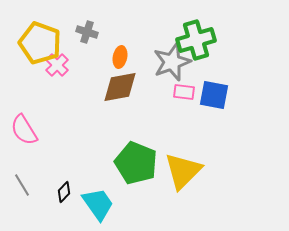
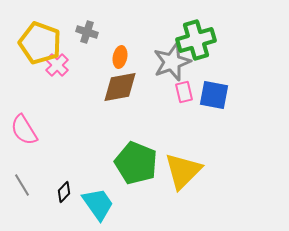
pink rectangle: rotated 70 degrees clockwise
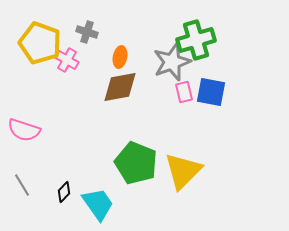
pink cross: moved 10 px right, 5 px up; rotated 15 degrees counterclockwise
blue square: moved 3 px left, 3 px up
pink semicircle: rotated 40 degrees counterclockwise
